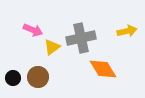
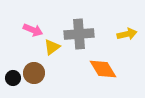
yellow arrow: moved 3 px down
gray cross: moved 2 px left, 4 px up; rotated 8 degrees clockwise
brown circle: moved 4 px left, 4 px up
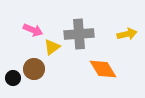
brown circle: moved 4 px up
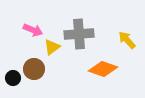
yellow arrow: moved 6 px down; rotated 120 degrees counterclockwise
orange diamond: rotated 40 degrees counterclockwise
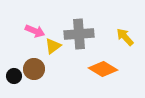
pink arrow: moved 2 px right, 1 px down
yellow arrow: moved 2 px left, 3 px up
yellow triangle: moved 1 px right, 1 px up
orange diamond: rotated 12 degrees clockwise
black circle: moved 1 px right, 2 px up
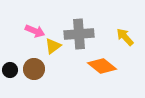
orange diamond: moved 1 px left, 3 px up; rotated 8 degrees clockwise
black circle: moved 4 px left, 6 px up
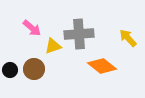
pink arrow: moved 3 px left, 3 px up; rotated 18 degrees clockwise
yellow arrow: moved 3 px right, 1 px down
yellow triangle: rotated 18 degrees clockwise
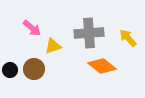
gray cross: moved 10 px right, 1 px up
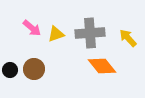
gray cross: moved 1 px right
yellow triangle: moved 3 px right, 12 px up
orange diamond: rotated 12 degrees clockwise
